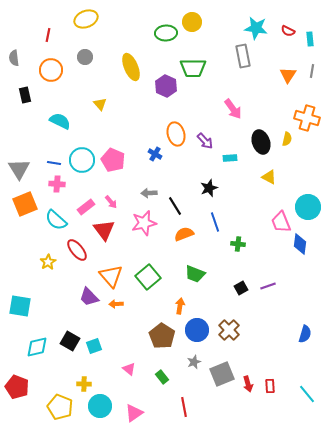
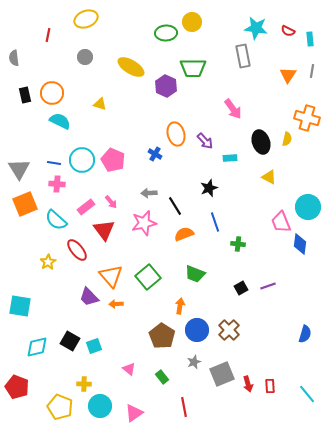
yellow ellipse at (131, 67): rotated 36 degrees counterclockwise
orange circle at (51, 70): moved 1 px right, 23 px down
yellow triangle at (100, 104): rotated 32 degrees counterclockwise
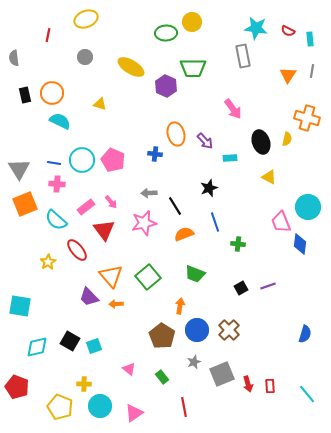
blue cross at (155, 154): rotated 24 degrees counterclockwise
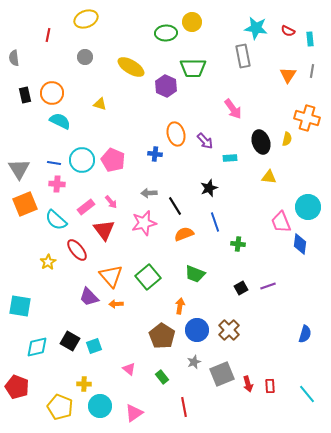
yellow triangle at (269, 177): rotated 21 degrees counterclockwise
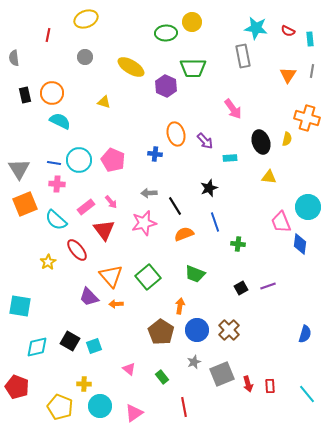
yellow triangle at (100, 104): moved 4 px right, 2 px up
cyan circle at (82, 160): moved 3 px left
brown pentagon at (162, 336): moved 1 px left, 4 px up
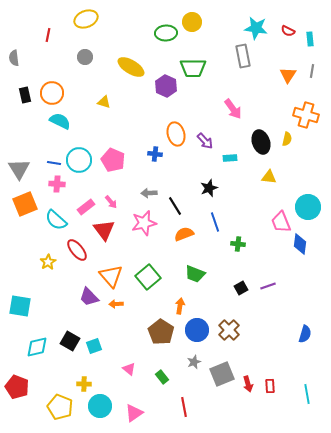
orange cross at (307, 118): moved 1 px left, 3 px up
cyan line at (307, 394): rotated 30 degrees clockwise
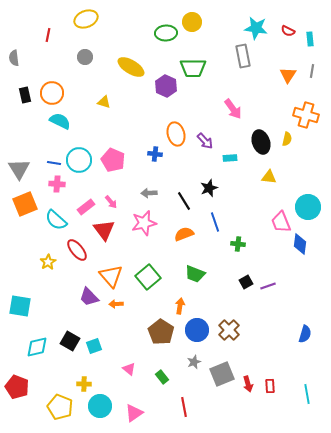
black line at (175, 206): moved 9 px right, 5 px up
black square at (241, 288): moved 5 px right, 6 px up
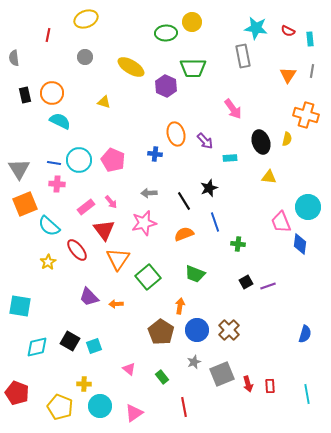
cyan semicircle at (56, 220): moved 7 px left, 6 px down
orange triangle at (111, 276): moved 7 px right, 17 px up; rotated 15 degrees clockwise
red pentagon at (17, 387): moved 6 px down
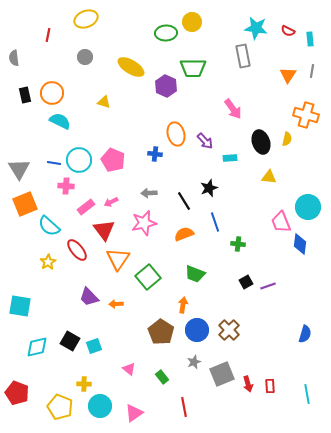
pink cross at (57, 184): moved 9 px right, 2 px down
pink arrow at (111, 202): rotated 104 degrees clockwise
orange arrow at (180, 306): moved 3 px right, 1 px up
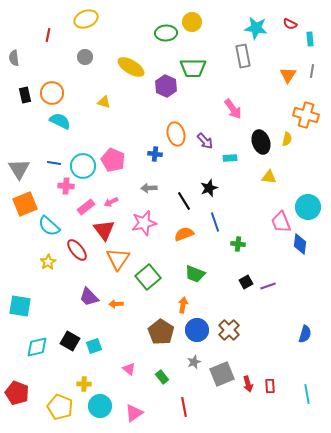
red semicircle at (288, 31): moved 2 px right, 7 px up
cyan circle at (79, 160): moved 4 px right, 6 px down
gray arrow at (149, 193): moved 5 px up
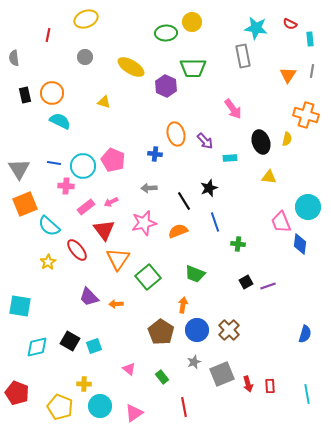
orange semicircle at (184, 234): moved 6 px left, 3 px up
